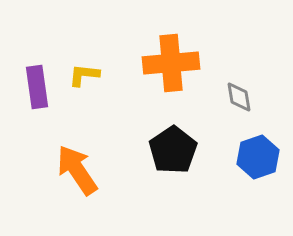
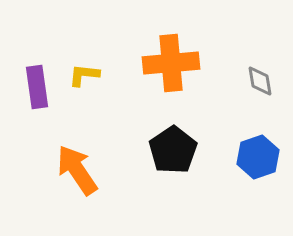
gray diamond: moved 21 px right, 16 px up
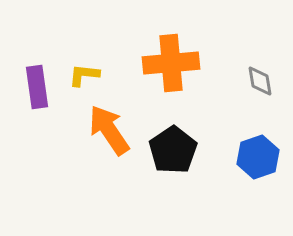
orange arrow: moved 32 px right, 40 px up
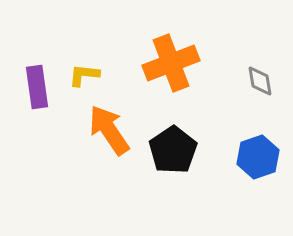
orange cross: rotated 16 degrees counterclockwise
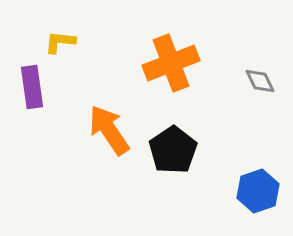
yellow L-shape: moved 24 px left, 33 px up
gray diamond: rotated 16 degrees counterclockwise
purple rectangle: moved 5 px left
blue hexagon: moved 34 px down
